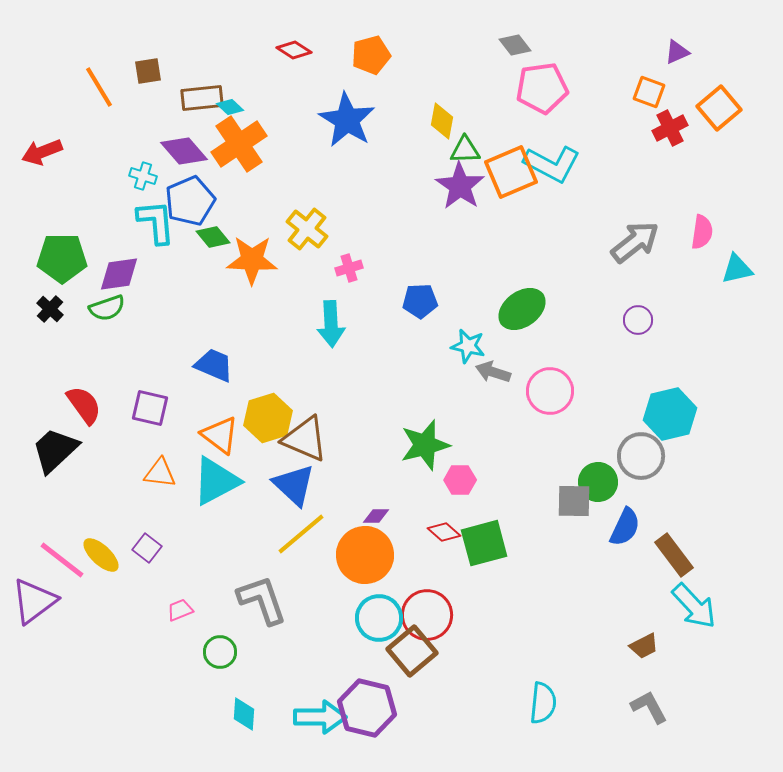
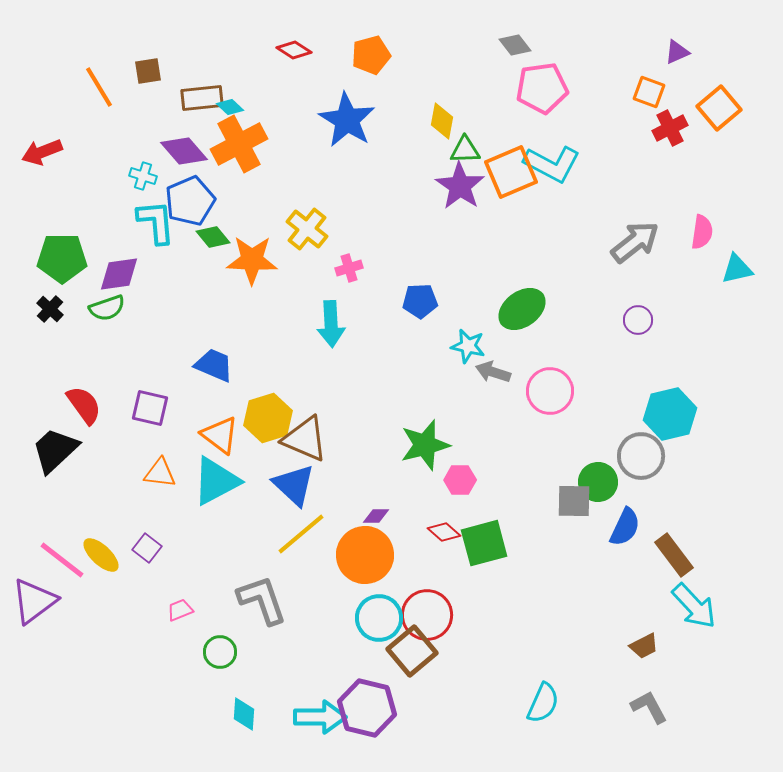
orange cross at (239, 144): rotated 6 degrees clockwise
cyan semicircle at (543, 703): rotated 18 degrees clockwise
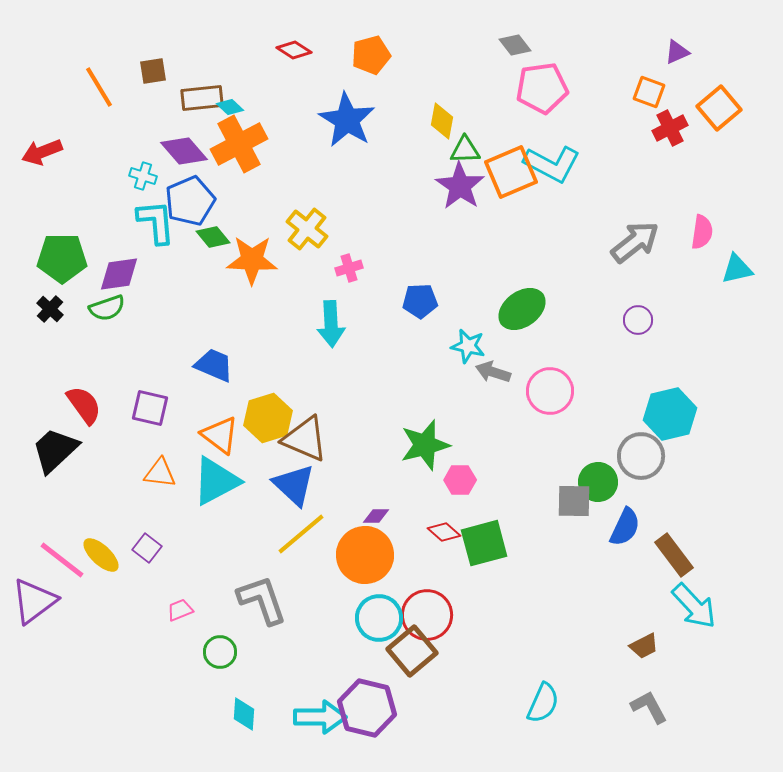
brown square at (148, 71): moved 5 px right
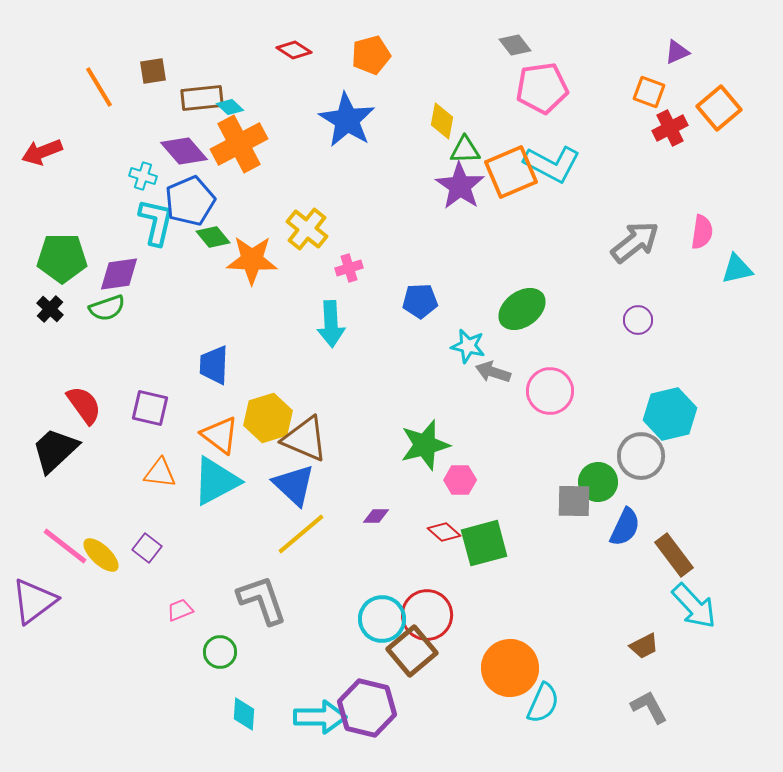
cyan L-shape at (156, 222): rotated 18 degrees clockwise
blue trapezoid at (214, 365): rotated 111 degrees counterclockwise
orange circle at (365, 555): moved 145 px right, 113 px down
pink line at (62, 560): moved 3 px right, 14 px up
cyan circle at (379, 618): moved 3 px right, 1 px down
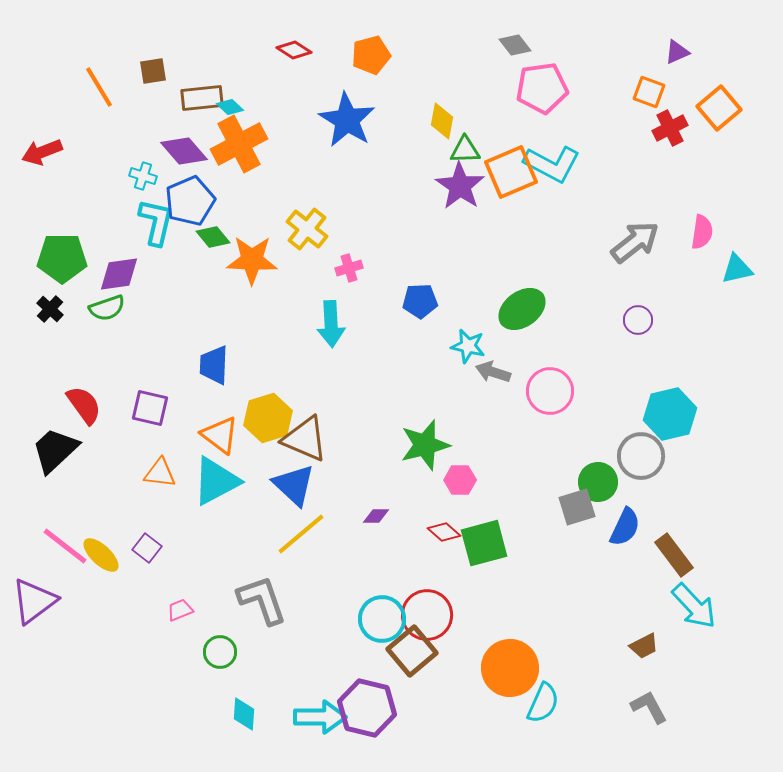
gray square at (574, 501): moved 3 px right, 6 px down; rotated 18 degrees counterclockwise
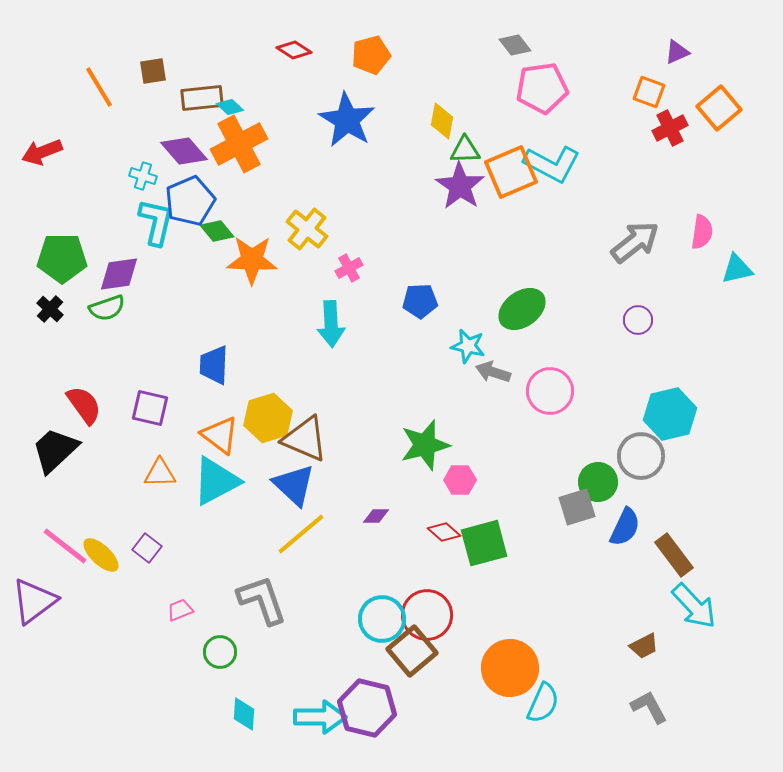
green diamond at (213, 237): moved 4 px right, 6 px up
pink cross at (349, 268): rotated 12 degrees counterclockwise
orange triangle at (160, 473): rotated 8 degrees counterclockwise
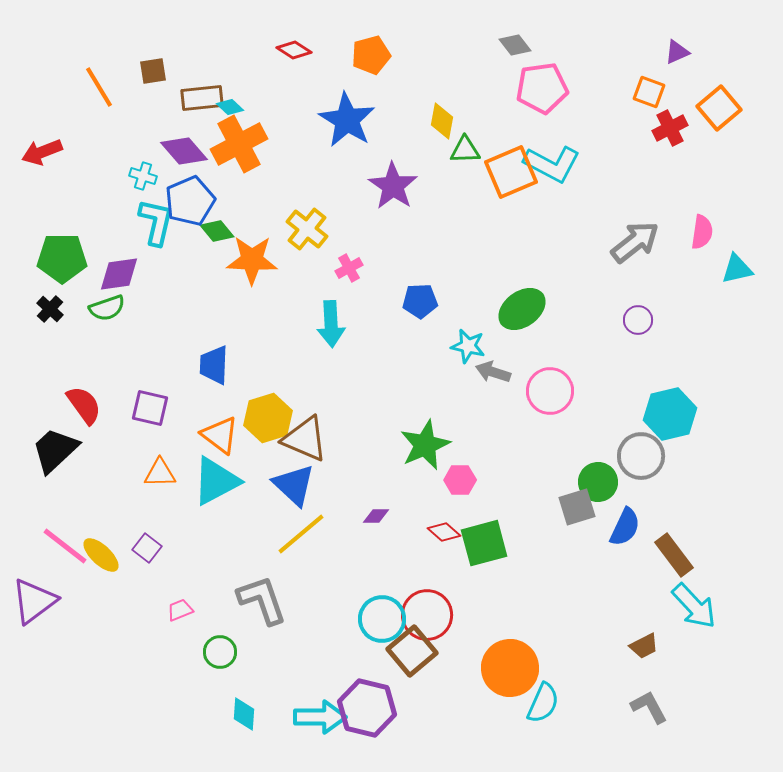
purple star at (460, 186): moved 67 px left
green star at (425, 445): rotated 9 degrees counterclockwise
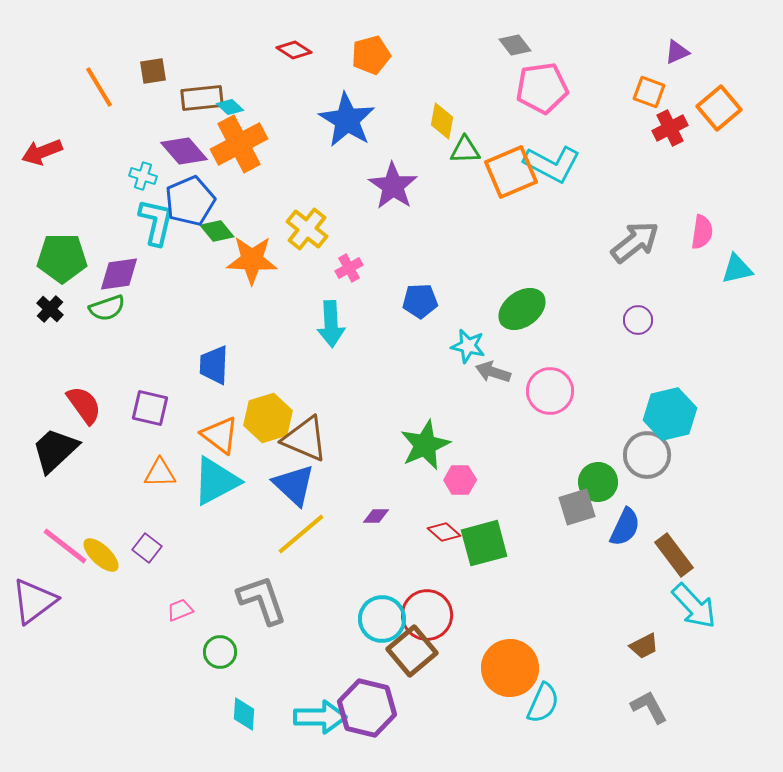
gray circle at (641, 456): moved 6 px right, 1 px up
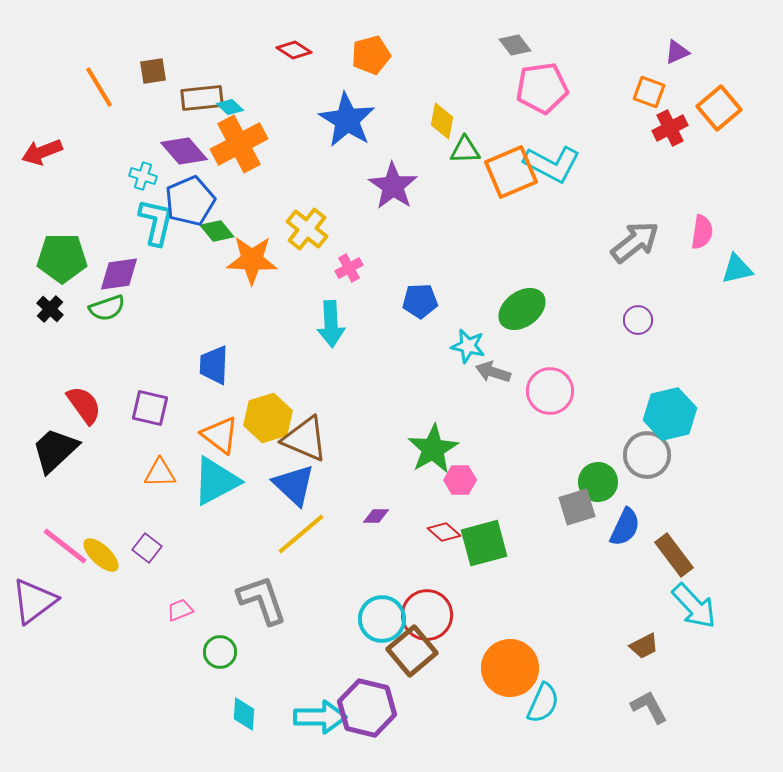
green star at (425, 445): moved 8 px right, 4 px down; rotated 6 degrees counterclockwise
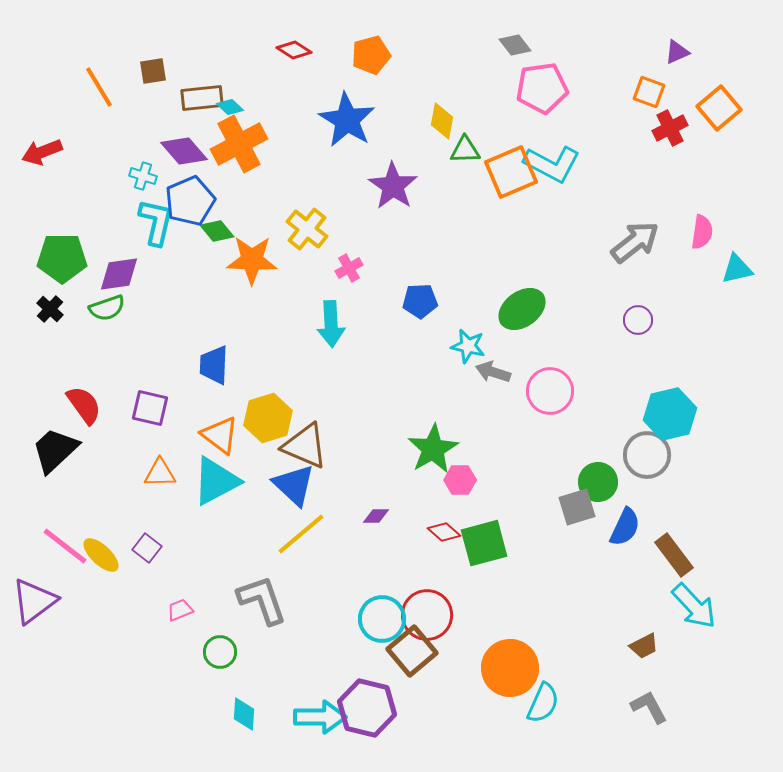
brown triangle at (305, 439): moved 7 px down
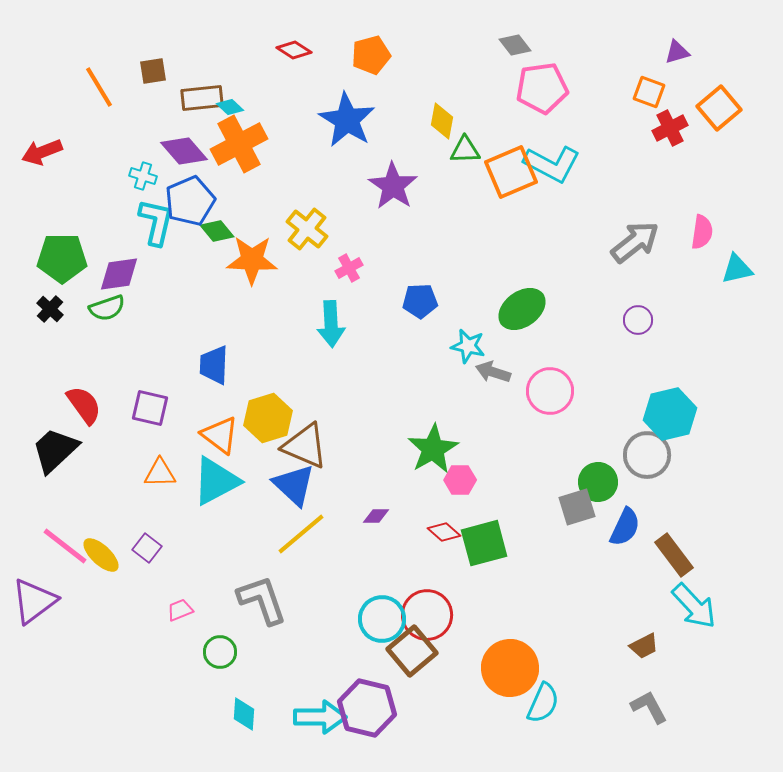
purple triangle at (677, 52): rotated 8 degrees clockwise
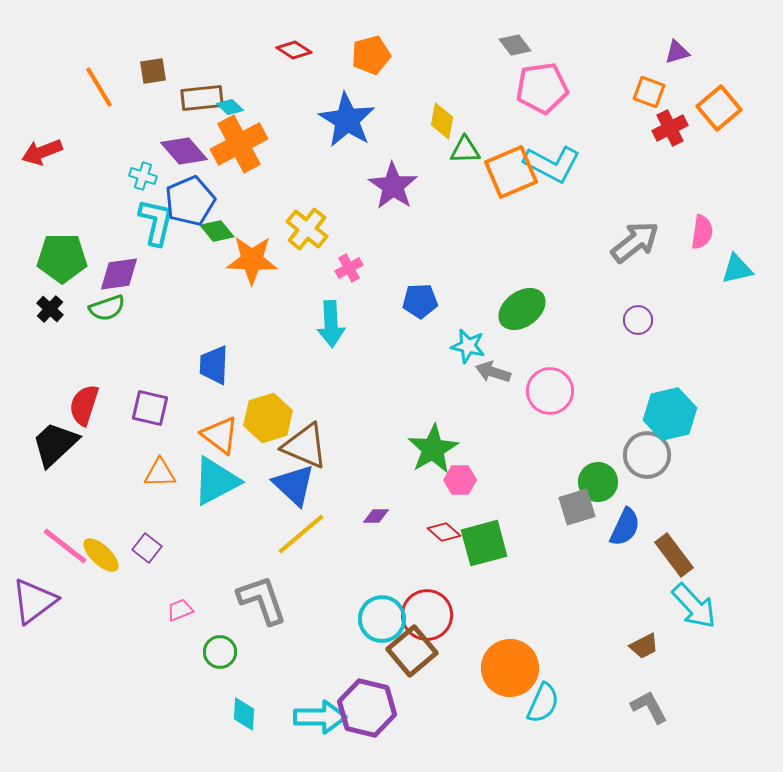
red semicircle at (84, 405): rotated 126 degrees counterclockwise
black trapezoid at (55, 450): moved 6 px up
